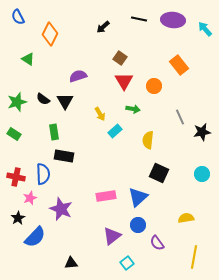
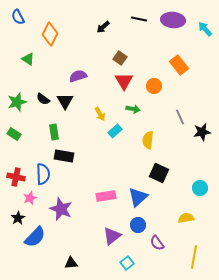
cyan circle at (202, 174): moved 2 px left, 14 px down
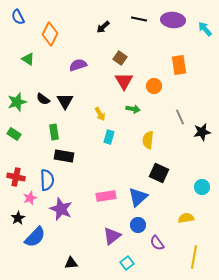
orange rectangle at (179, 65): rotated 30 degrees clockwise
purple semicircle at (78, 76): moved 11 px up
cyan rectangle at (115, 131): moved 6 px left, 6 px down; rotated 32 degrees counterclockwise
blue semicircle at (43, 174): moved 4 px right, 6 px down
cyan circle at (200, 188): moved 2 px right, 1 px up
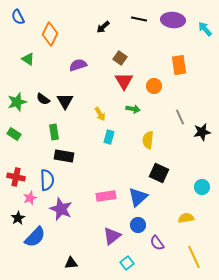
yellow line at (194, 257): rotated 35 degrees counterclockwise
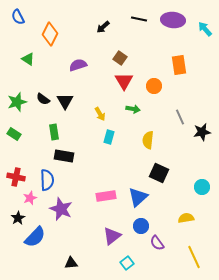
blue circle at (138, 225): moved 3 px right, 1 px down
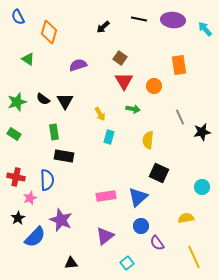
orange diamond at (50, 34): moved 1 px left, 2 px up; rotated 10 degrees counterclockwise
purple star at (61, 209): moved 11 px down
purple triangle at (112, 236): moved 7 px left
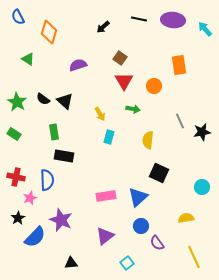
black triangle at (65, 101): rotated 18 degrees counterclockwise
green star at (17, 102): rotated 24 degrees counterclockwise
gray line at (180, 117): moved 4 px down
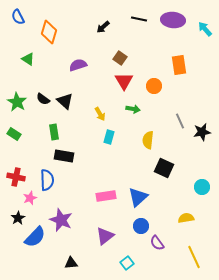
black square at (159, 173): moved 5 px right, 5 px up
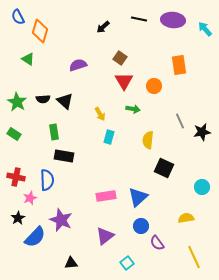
orange diamond at (49, 32): moved 9 px left, 1 px up
black semicircle at (43, 99): rotated 40 degrees counterclockwise
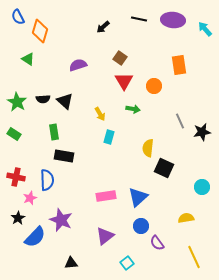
yellow semicircle at (148, 140): moved 8 px down
